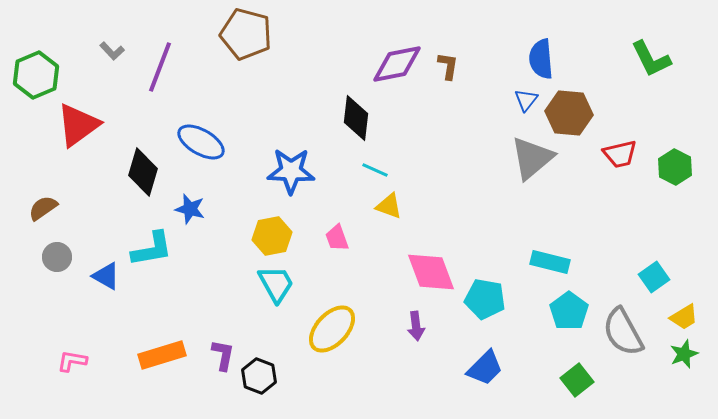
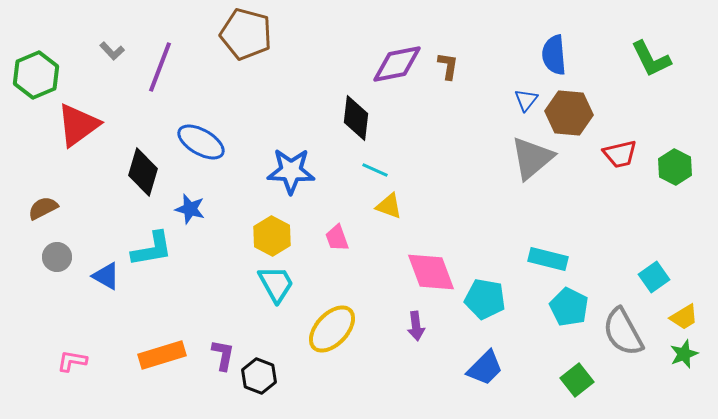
blue semicircle at (541, 59): moved 13 px right, 4 px up
brown semicircle at (43, 208): rotated 8 degrees clockwise
yellow hexagon at (272, 236): rotated 21 degrees counterclockwise
cyan rectangle at (550, 262): moved 2 px left, 3 px up
cyan pentagon at (569, 311): moved 4 px up; rotated 9 degrees counterclockwise
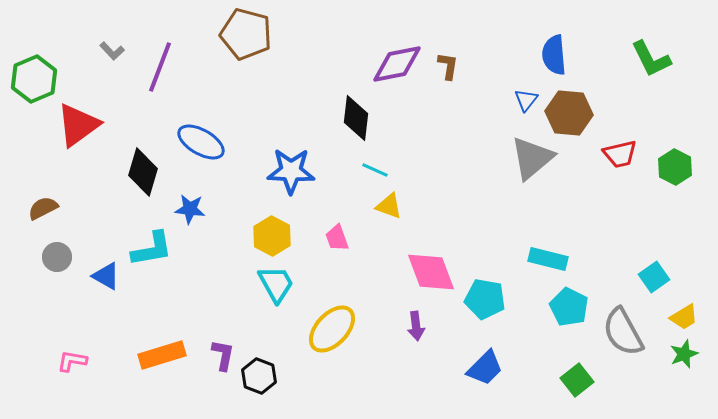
green hexagon at (36, 75): moved 2 px left, 4 px down
blue star at (190, 209): rotated 8 degrees counterclockwise
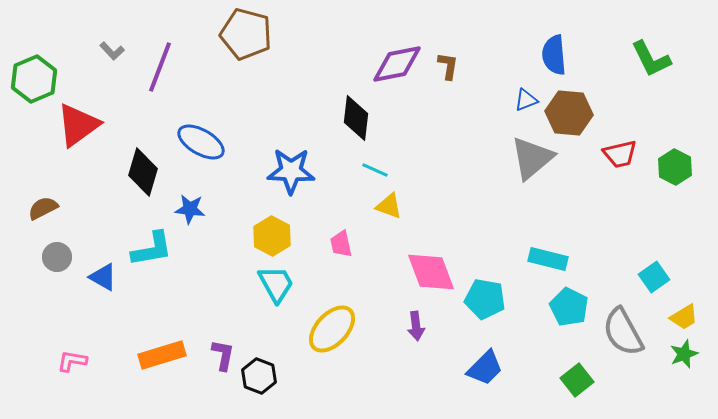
blue triangle at (526, 100): rotated 30 degrees clockwise
pink trapezoid at (337, 238): moved 4 px right, 6 px down; rotated 8 degrees clockwise
blue triangle at (106, 276): moved 3 px left, 1 px down
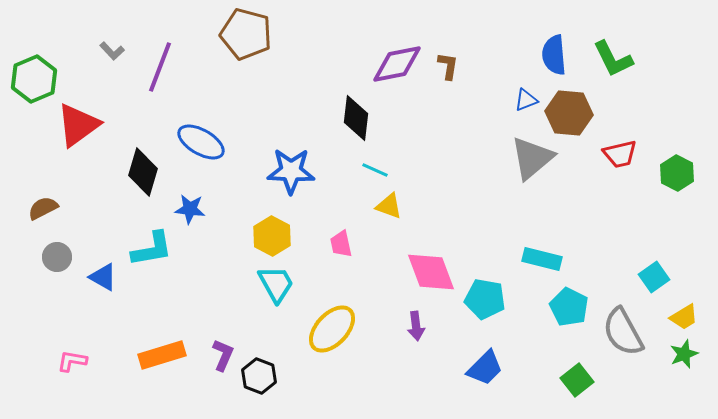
green L-shape at (651, 59): moved 38 px left
green hexagon at (675, 167): moved 2 px right, 6 px down
cyan rectangle at (548, 259): moved 6 px left
purple L-shape at (223, 355): rotated 12 degrees clockwise
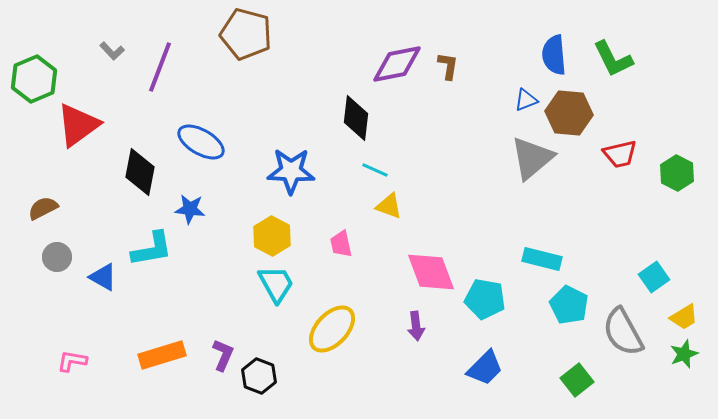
black diamond at (143, 172): moved 3 px left; rotated 6 degrees counterclockwise
cyan pentagon at (569, 307): moved 2 px up
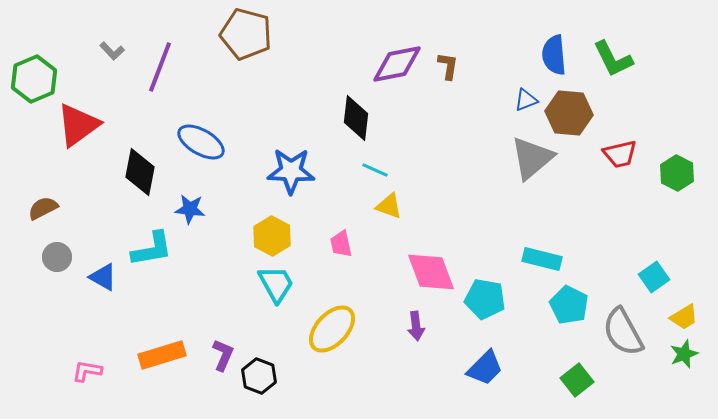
pink L-shape at (72, 361): moved 15 px right, 10 px down
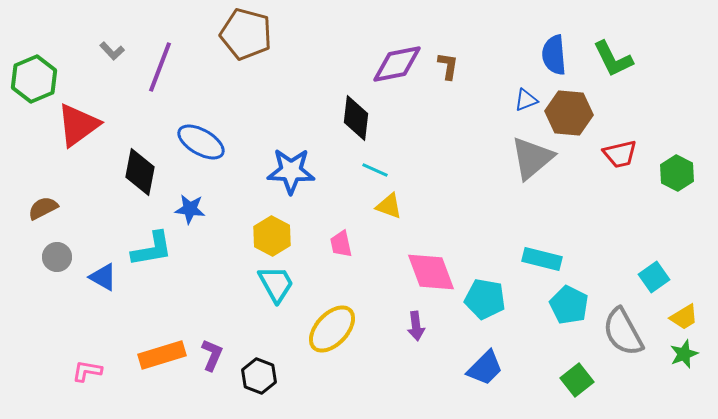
purple L-shape at (223, 355): moved 11 px left
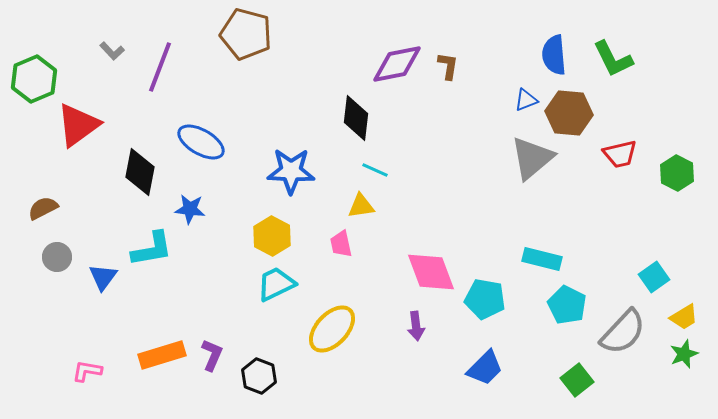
yellow triangle at (389, 206): moved 28 px left; rotated 28 degrees counterclockwise
blue triangle at (103, 277): rotated 36 degrees clockwise
cyan trapezoid at (276, 284): rotated 87 degrees counterclockwise
cyan pentagon at (569, 305): moved 2 px left
gray semicircle at (623, 332): rotated 108 degrees counterclockwise
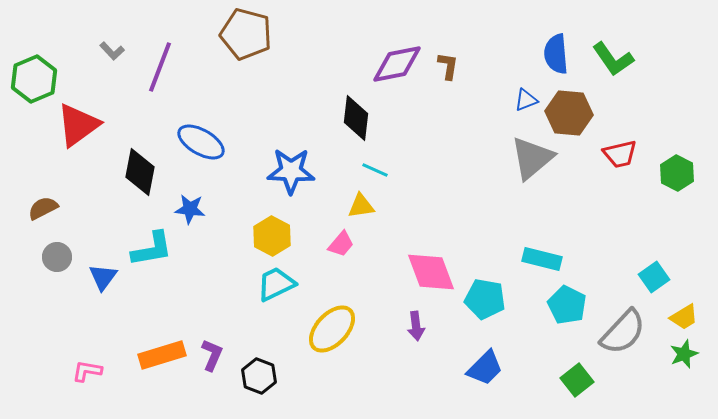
blue semicircle at (554, 55): moved 2 px right, 1 px up
green L-shape at (613, 59): rotated 9 degrees counterclockwise
pink trapezoid at (341, 244): rotated 128 degrees counterclockwise
